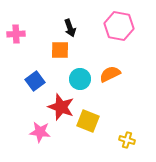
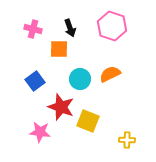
pink hexagon: moved 7 px left; rotated 8 degrees clockwise
pink cross: moved 17 px right, 5 px up; rotated 18 degrees clockwise
orange square: moved 1 px left, 1 px up
yellow cross: rotated 14 degrees counterclockwise
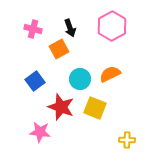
pink hexagon: rotated 12 degrees clockwise
orange square: rotated 30 degrees counterclockwise
yellow square: moved 7 px right, 13 px up
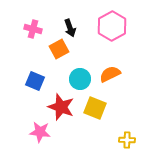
blue square: rotated 30 degrees counterclockwise
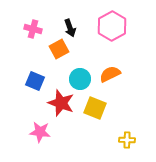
red star: moved 4 px up
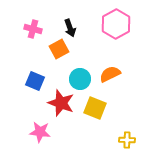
pink hexagon: moved 4 px right, 2 px up
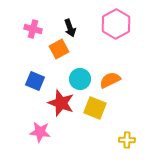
orange semicircle: moved 6 px down
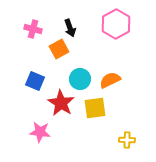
red star: rotated 12 degrees clockwise
yellow square: rotated 30 degrees counterclockwise
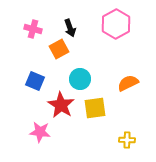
orange semicircle: moved 18 px right, 3 px down
red star: moved 2 px down
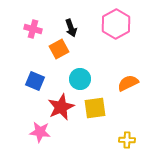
black arrow: moved 1 px right
red star: moved 2 px down; rotated 16 degrees clockwise
